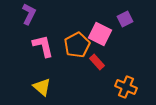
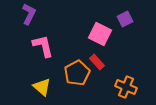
orange pentagon: moved 28 px down
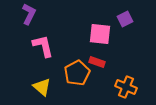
pink square: rotated 20 degrees counterclockwise
red rectangle: rotated 28 degrees counterclockwise
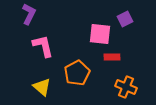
red rectangle: moved 15 px right, 5 px up; rotated 21 degrees counterclockwise
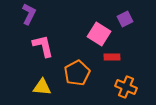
pink square: moved 1 px left; rotated 25 degrees clockwise
yellow triangle: rotated 36 degrees counterclockwise
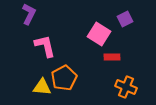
pink L-shape: moved 2 px right
orange pentagon: moved 13 px left, 5 px down
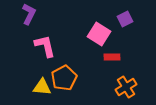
orange cross: rotated 35 degrees clockwise
